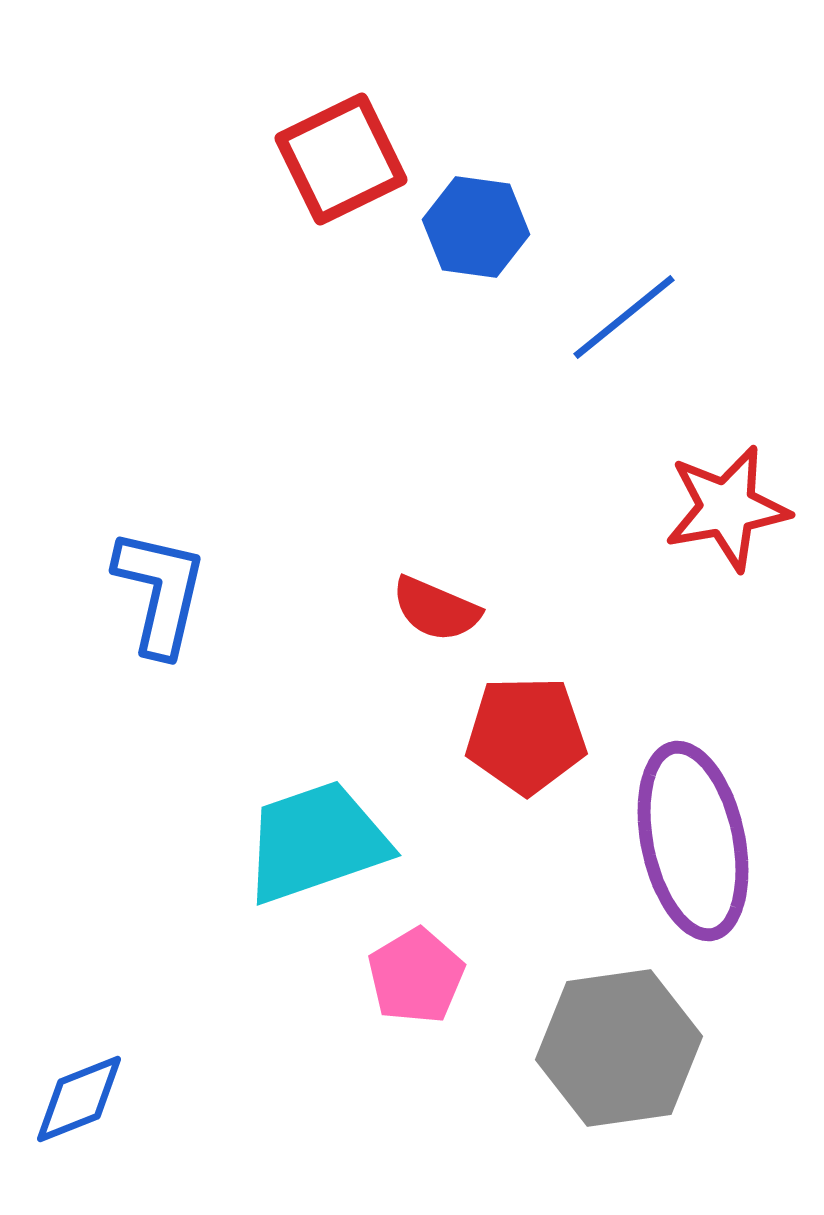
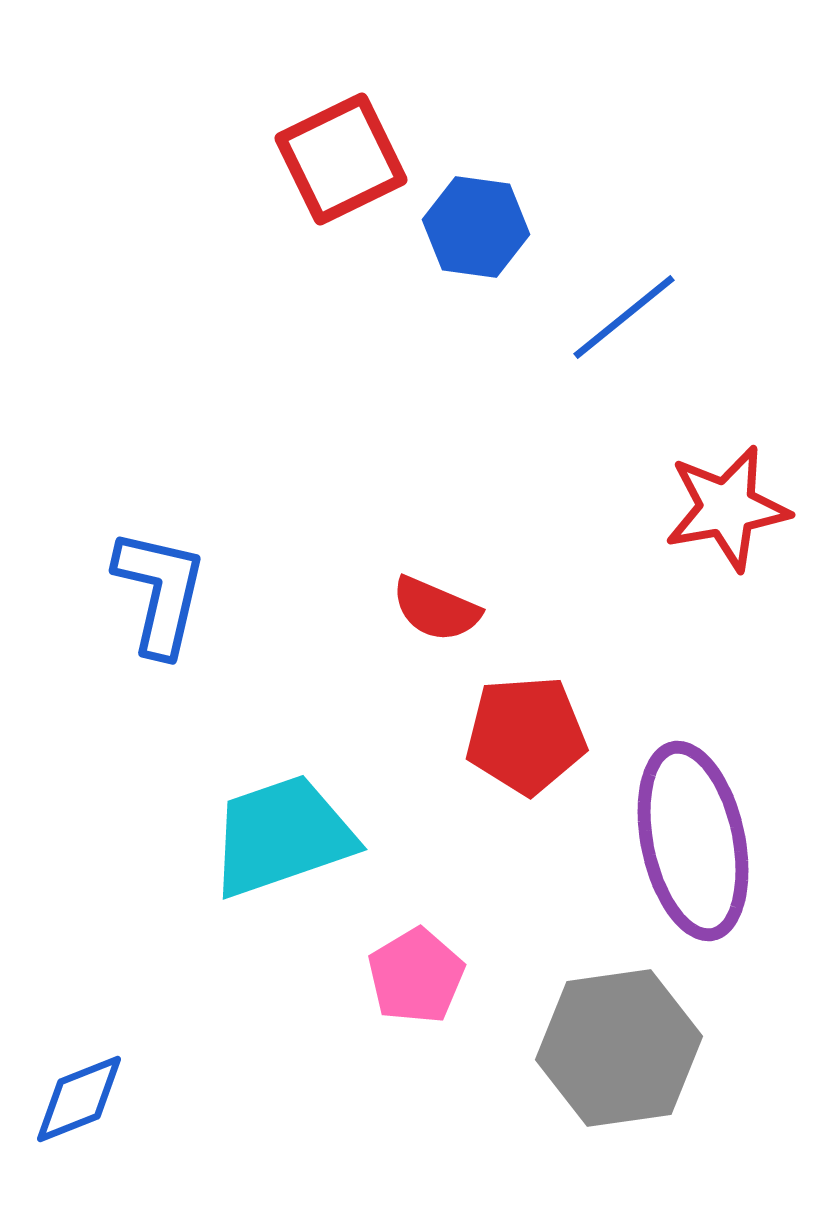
red pentagon: rotated 3 degrees counterclockwise
cyan trapezoid: moved 34 px left, 6 px up
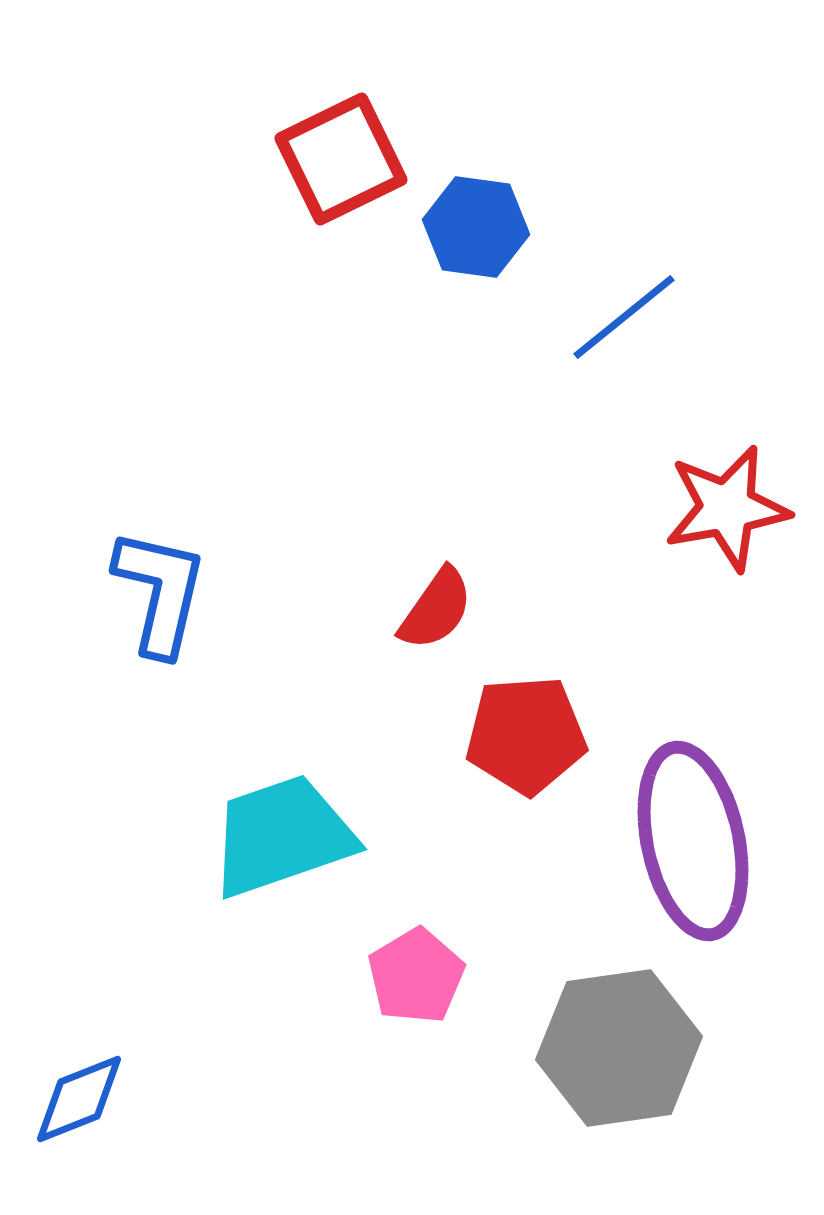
red semicircle: rotated 78 degrees counterclockwise
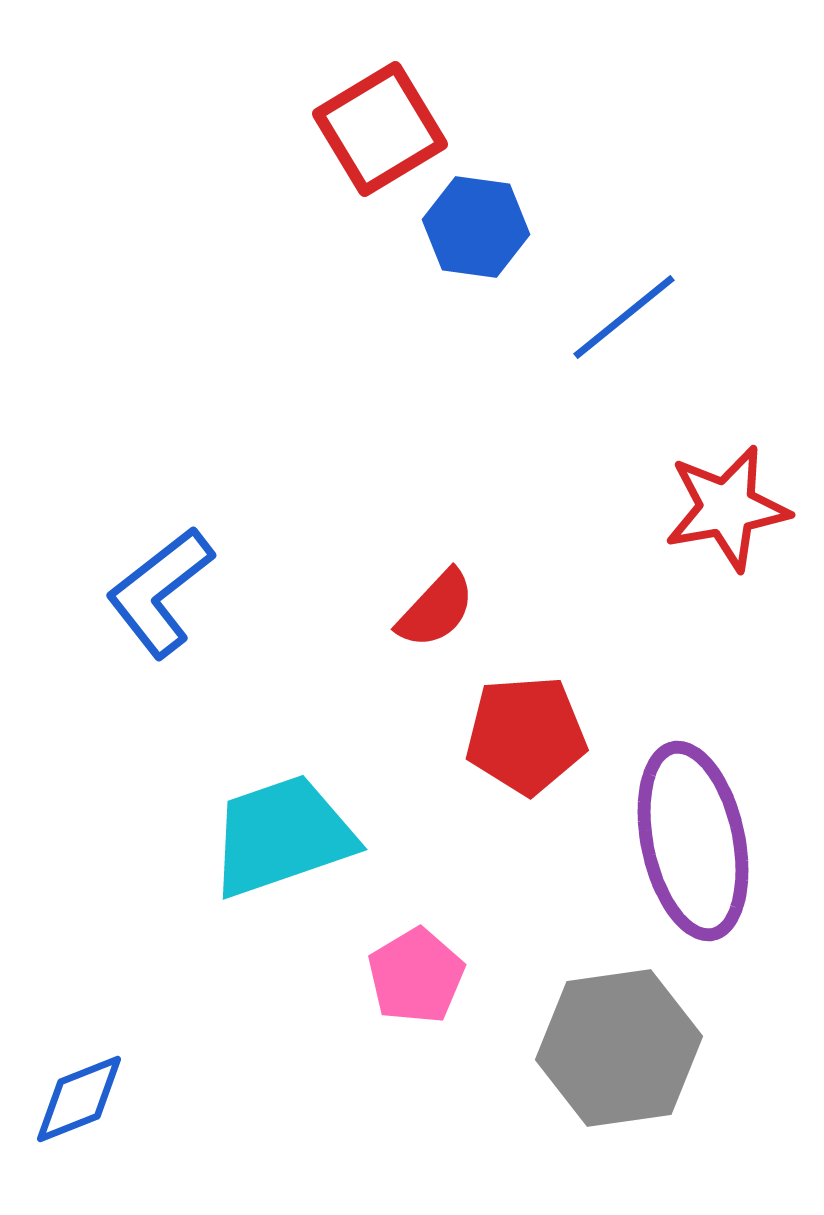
red square: moved 39 px right, 30 px up; rotated 5 degrees counterclockwise
blue L-shape: rotated 141 degrees counterclockwise
red semicircle: rotated 8 degrees clockwise
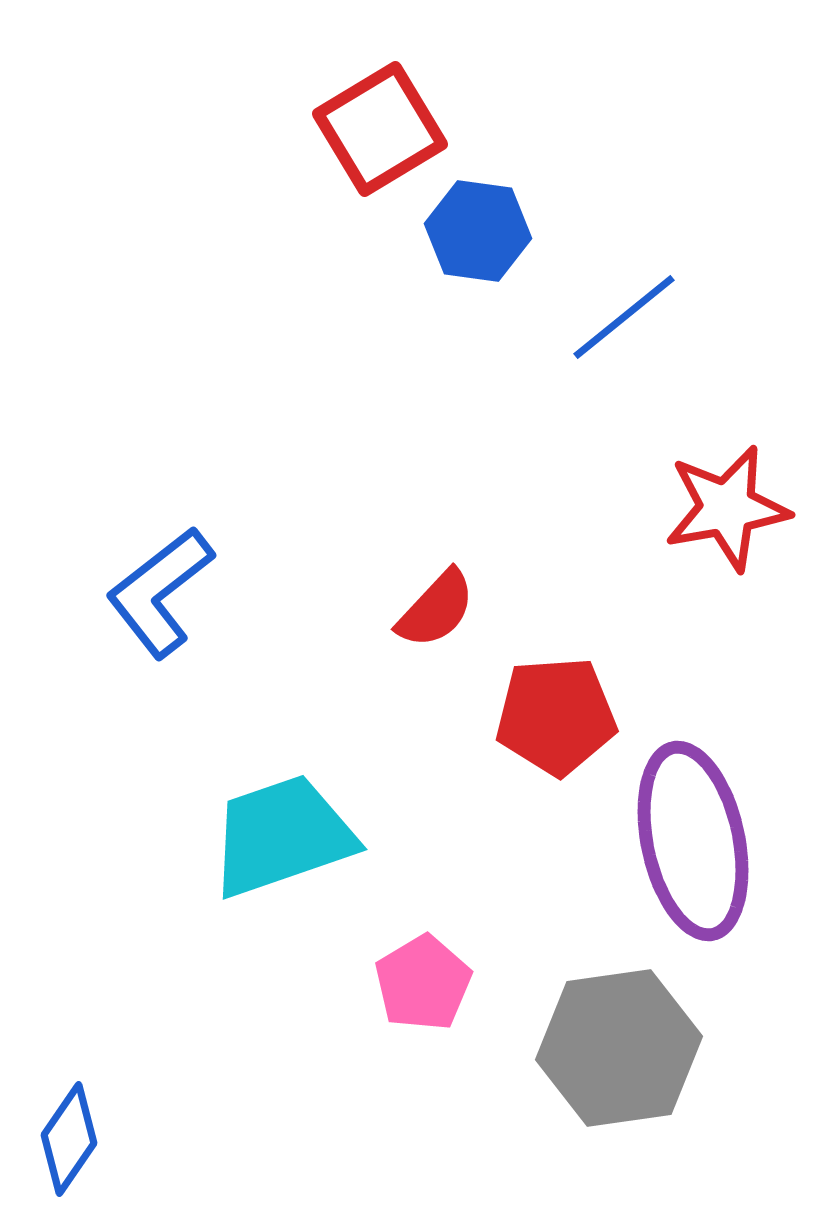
blue hexagon: moved 2 px right, 4 px down
red pentagon: moved 30 px right, 19 px up
pink pentagon: moved 7 px right, 7 px down
blue diamond: moved 10 px left, 40 px down; rotated 34 degrees counterclockwise
